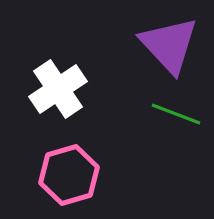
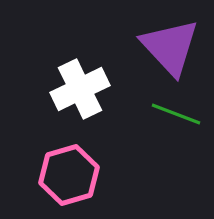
purple triangle: moved 1 px right, 2 px down
white cross: moved 22 px right; rotated 8 degrees clockwise
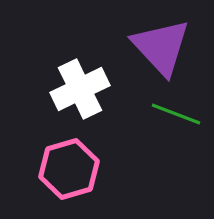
purple triangle: moved 9 px left
pink hexagon: moved 6 px up
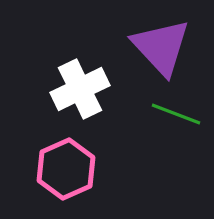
pink hexagon: moved 3 px left; rotated 8 degrees counterclockwise
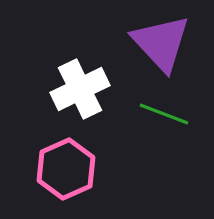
purple triangle: moved 4 px up
green line: moved 12 px left
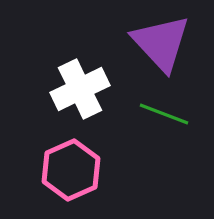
pink hexagon: moved 5 px right, 1 px down
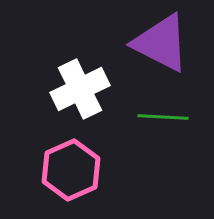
purple triangle: rotated 20 degrees counterclockwise
green line: moved 1 px left, 3 px down; rotated 18 degrees counterclockwise
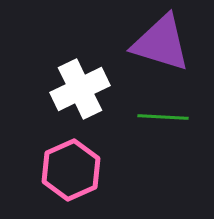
purple triangle: rotated 10 degrees counterclockwise
